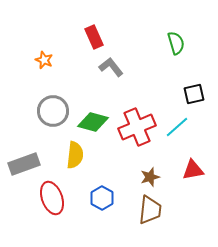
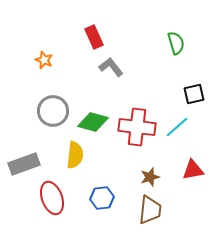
red cross: rotated 30 degrees clockwise
blue hexagon: rotated 25 degrees clockwise
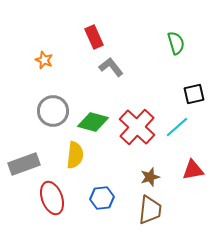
red cross: rotated 36 degrees clockwise
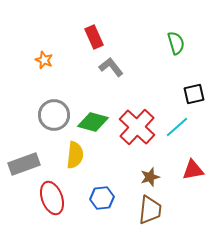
gray circle: moved 1 px right, 4 px down
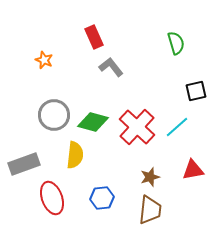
black square: moved 2 px right, 3 px up
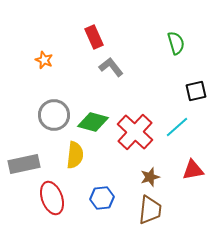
red cross: moved 2 px left, 5 px down
gray rectangle: rotated 8 degrees clockwise
